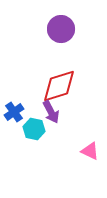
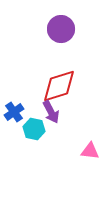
pink triangle: rotated 18 degrees counterclockwise
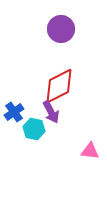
red diamond: rotated 9 degrees counterclockwise
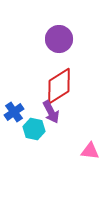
purple circle: moved 2 px left, 10 px down
red diamond: rotated 6 degrees counterclockwise
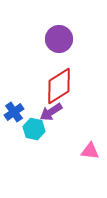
purple arrow: rotated 85 degrees clockwise
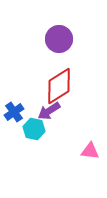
purple arrow: moved 2 px left, 1 px up
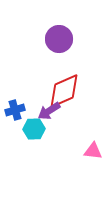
red diamond: moved 5 px right, 5 px down; rotated 9 degrees clockwise
blue cross: moved 1 px right, 2 px up; rotated 18 degrees clockwise
cyan hexagon: rotated 15 degrees counterclockwise
pink triangle: moved 3 px right
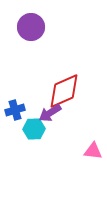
purple circle: moved 28 px left, 12 px up
purple arrow: moved 1 px right, 2 px down
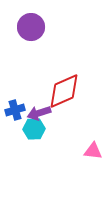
purple arrow: moved 11 px left; rotated 15 degrees clockwise
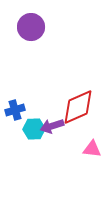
red diamond: moved 14 px right, 16 px down
purple arrow: moved 13 px right, 13 px down
pink triangle: moved 1 px left, 2 px up
